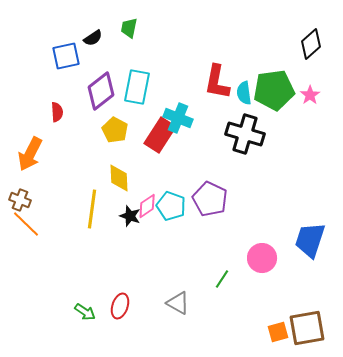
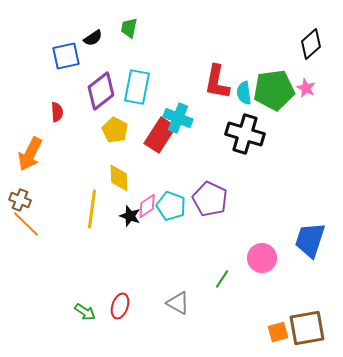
pink star: moved 4 px left, 7 px up; rotated 12 degrees counterclockwise
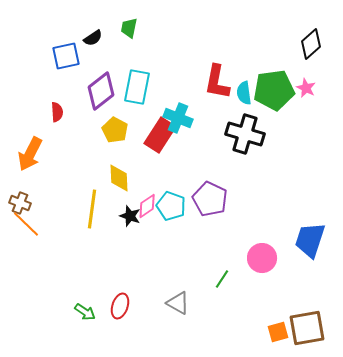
brown cross: moved 3 px down
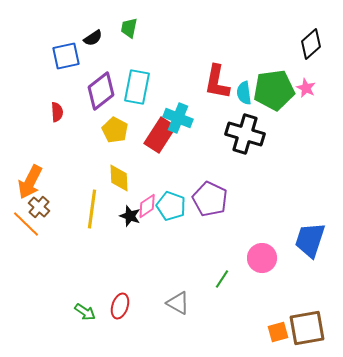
orange arrow: moved 28 px down
brown cross: moved 19 px right, 4 px down; rotated 20 degrees clockwise
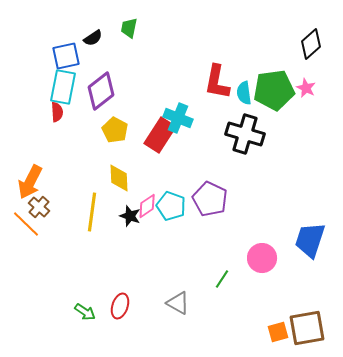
cyan rectangle: moved 74 px left
yellow line: moved 3 px down
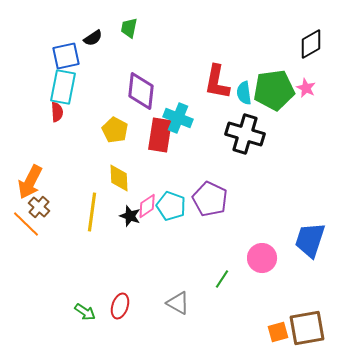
black diamond: rotated 12 degrees clockwise
purple diamond: moved 40 px right; rotated 45 degrees counterclockwise
red rectangle: rotated 24 degrees counterclockwise
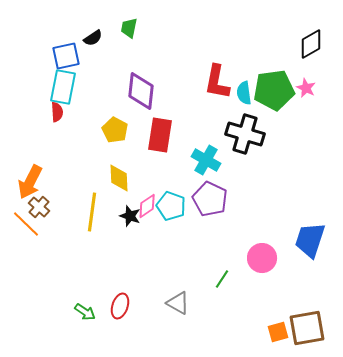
cyan cross: moved 28 px right, 42 px down; rotated 8 degrees clockwise
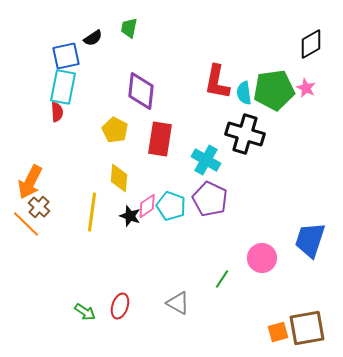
red rectangle: moved 4 px down
yellow diamond: rotated 8 degrees clockwise
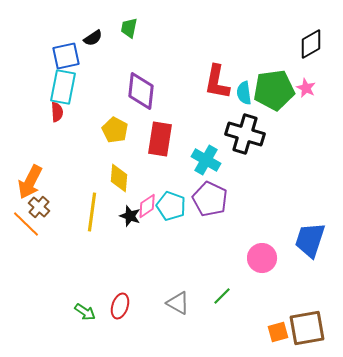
green line: moved 17 px down; rotated 12 degrees clockwise
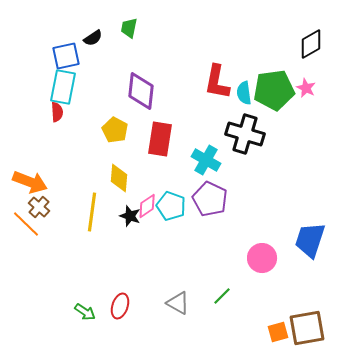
orange arrow: rotated 96 degrees counterclockwise
